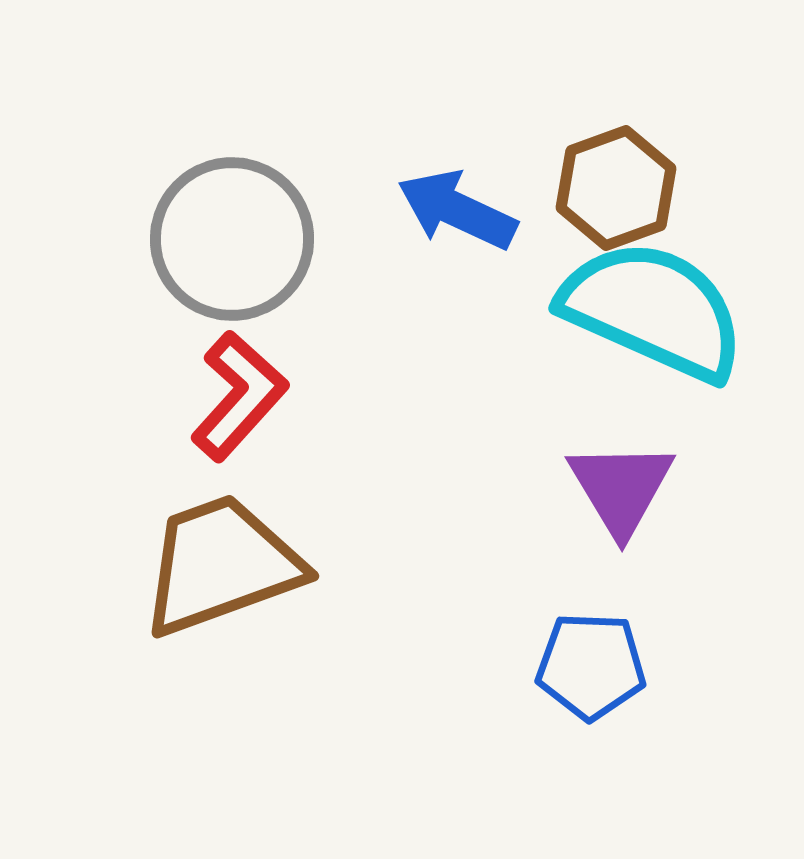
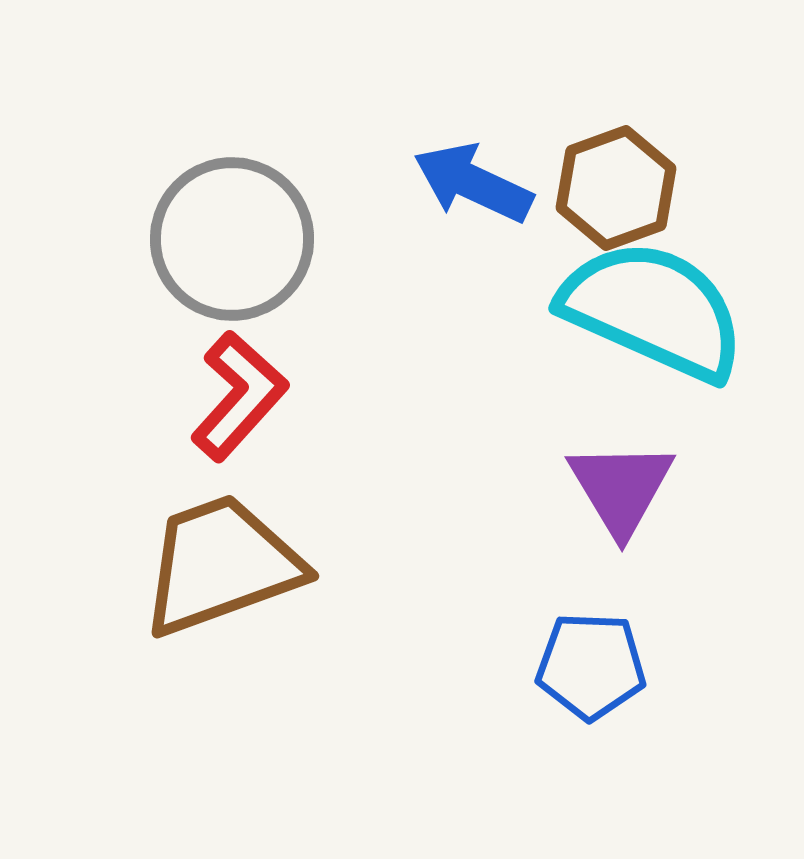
blue arrow: moved 16 px right, 27 px up
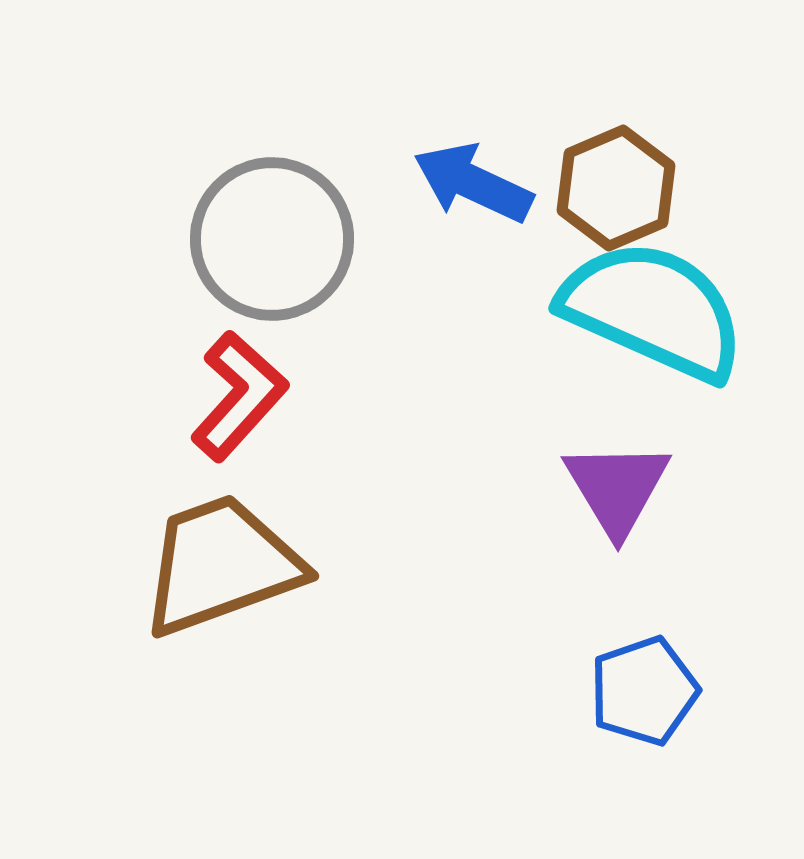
brown hexagon: rotated 3 degrees counterclockwise
gray circle: moved 40 px right
purple triangle: moved 4 px left
blue pentagon: moved 53 px right, 25 px down; rotated 21 degrees counterclockwise
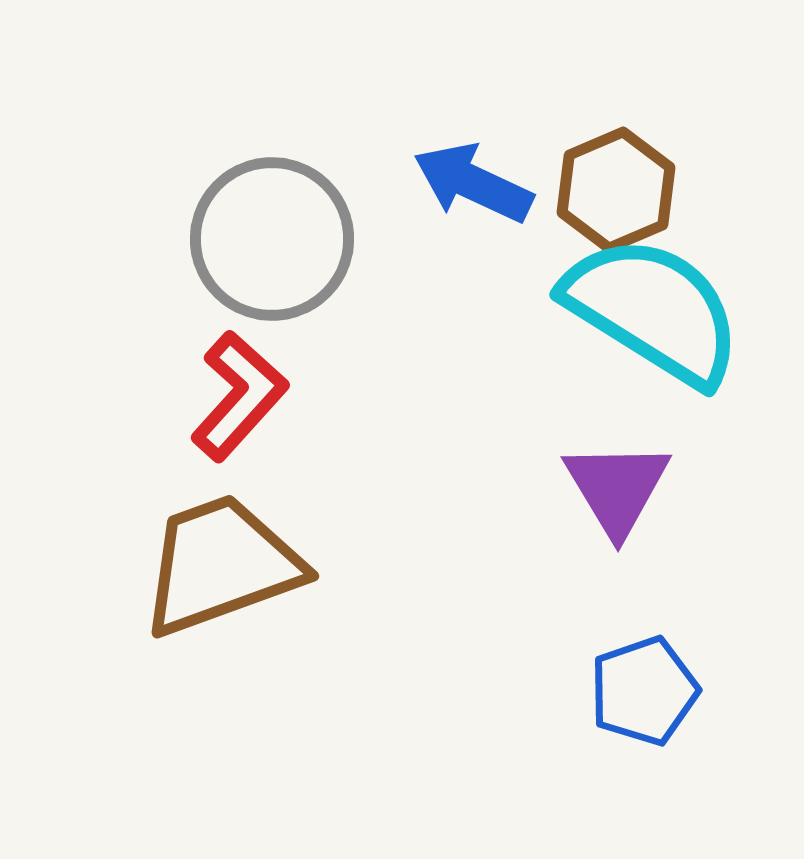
brown hexagon: moved 2 px down
cyan semicircle: rotated 8 degrees clockwise
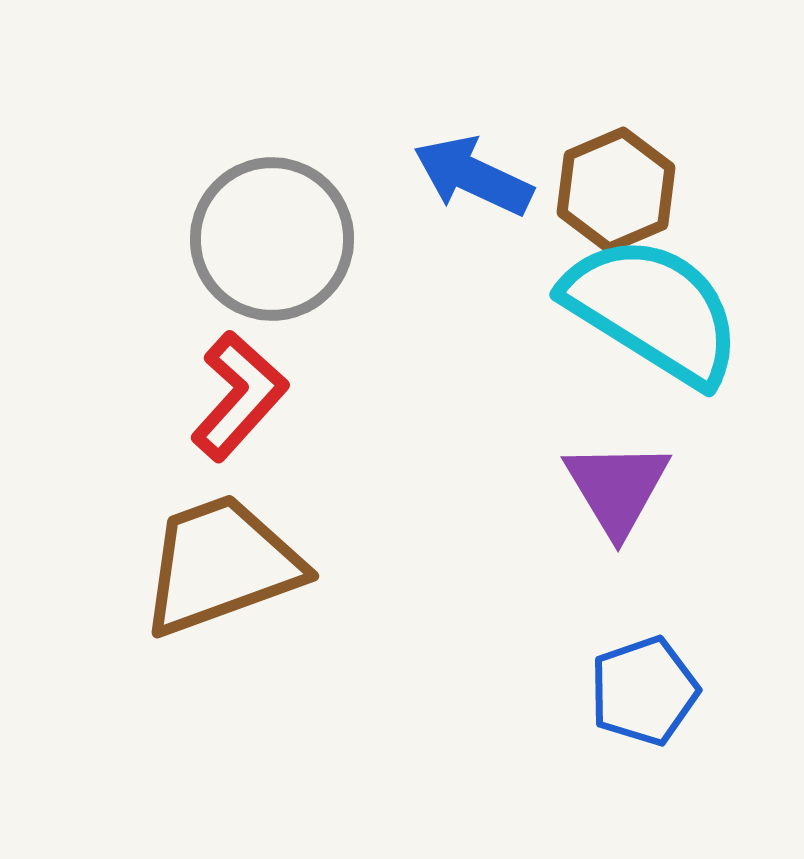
blue arrow: moved 7 px up
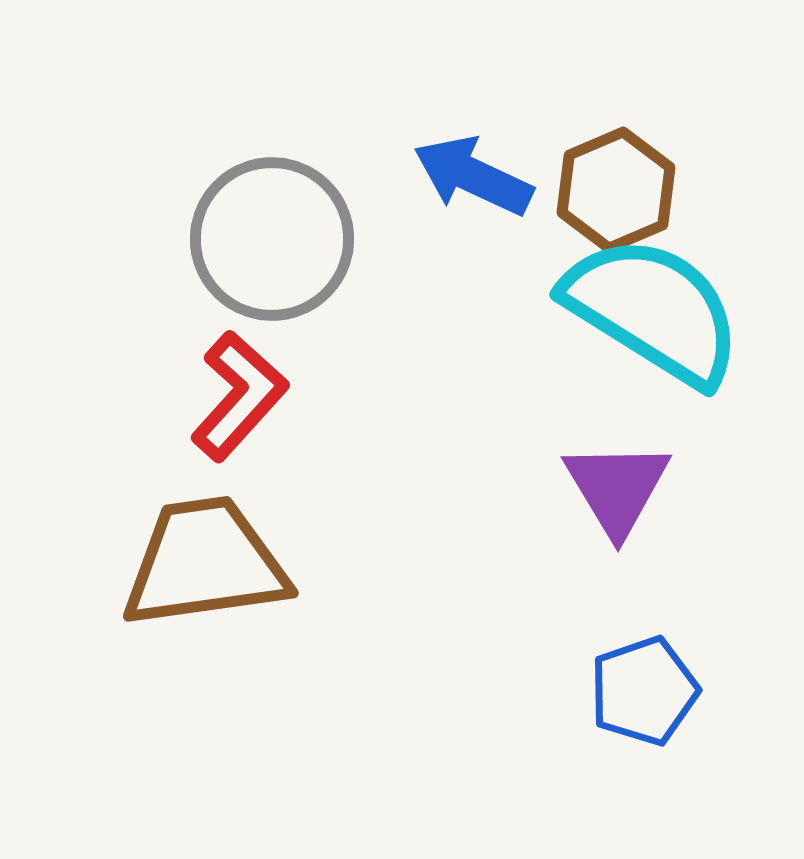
brown trapezoid: moved 16 px left, 2 px up; rotated 12 degrees clockwise
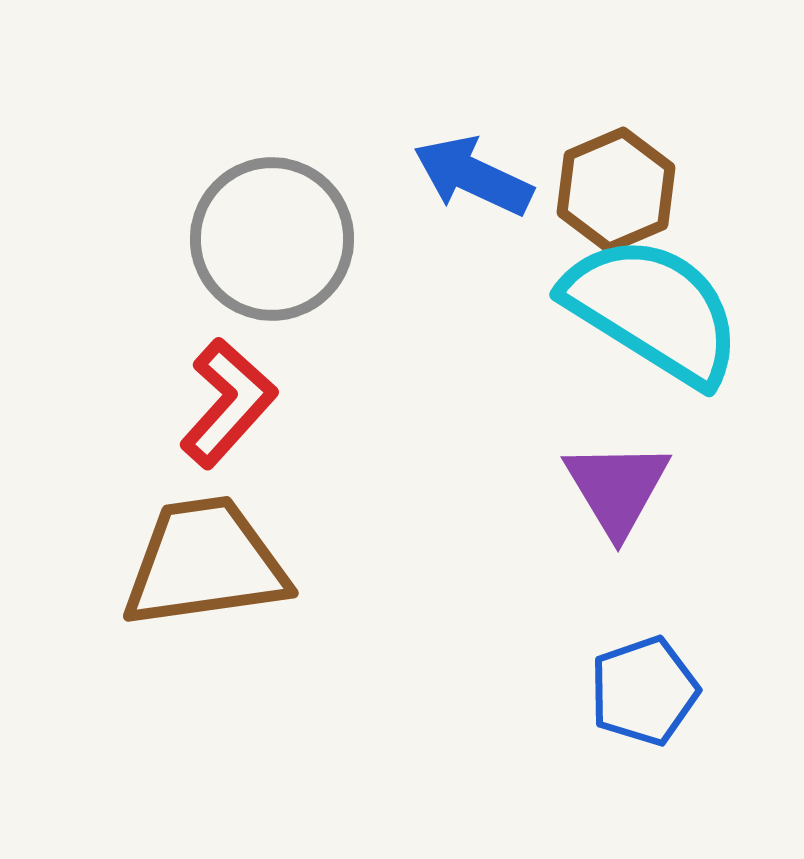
red L-shape: moved 11 px left, 7 px down
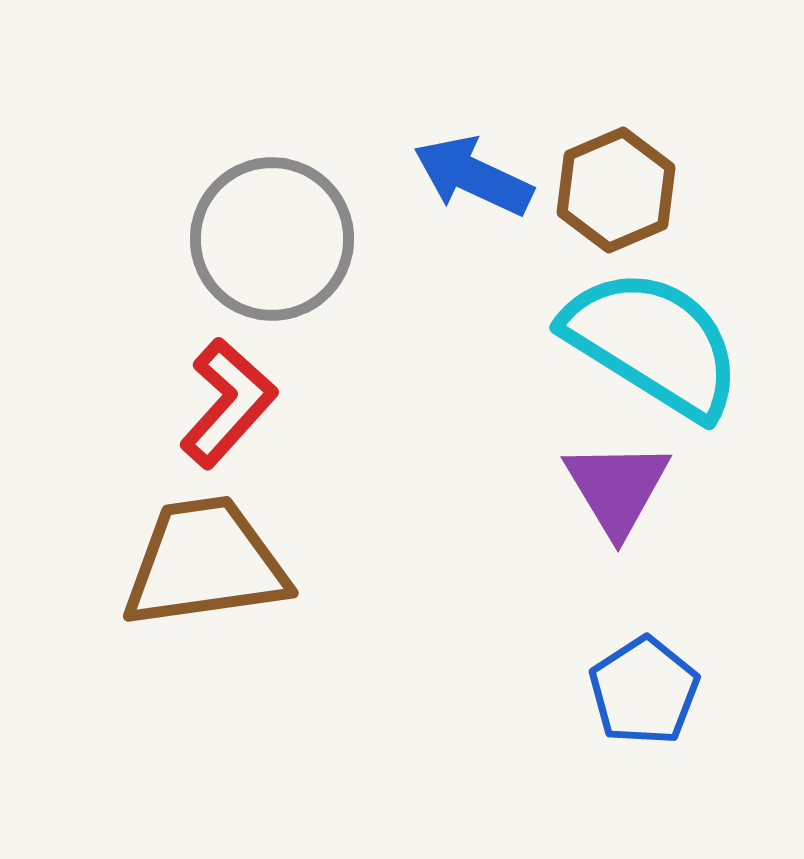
cyan semicircle: moved 33 px down
blue pentagon: rotated 14 degrees counterclockwise
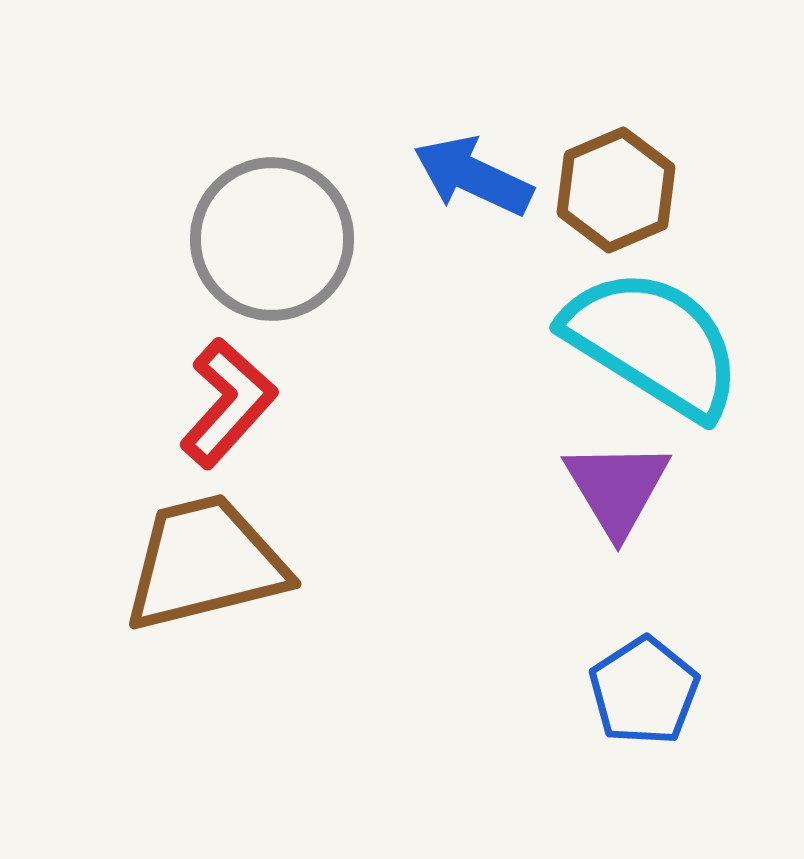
brown trapezoid: rotated 6 degrees counterclockwise
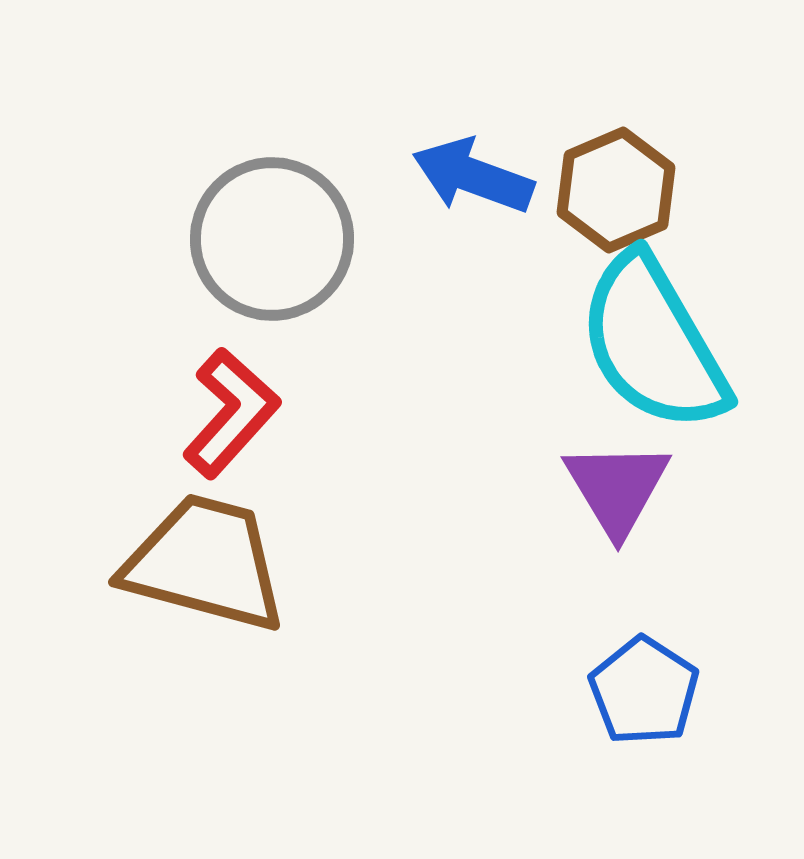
blue arrow: rotated 5 degrees counterclockwise
cyan semicircle: rotated 152 degrees counterclockwise
red L-shape: moved 3 px right, 10 px down
brown trapezoid: rotated 29 degrees clockwise
blue pentagon: rotated 6 degrees counterclockwise
